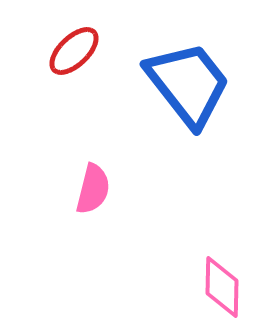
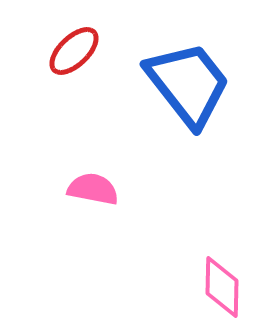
pink semicircle: rotated 93 degrees counterclockwise
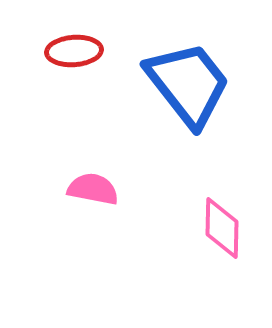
red ellipse: rotated 40 degrees clockwise
pink diamond: moved 59 px up
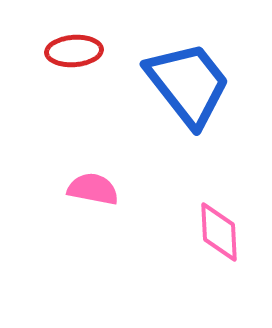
pink diamond: moved 3 px left, 4 px down; rotated 4 degrees counterclockwise
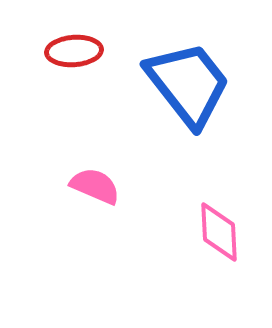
pink semicircle: moved 2 px right, 3 px up; rotated 12 degrees clockwise
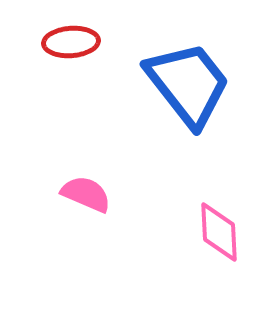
red ellipse: moved 3 px left, 9 px up
pink semicircle: moved 9 px left, 8 px down
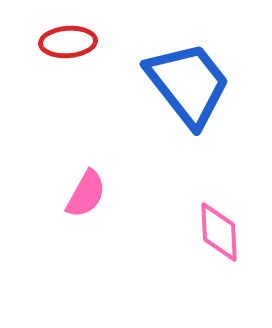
red ellipse: moved 3 px left
pink semicircle: rotated 96 degrees clockwise
